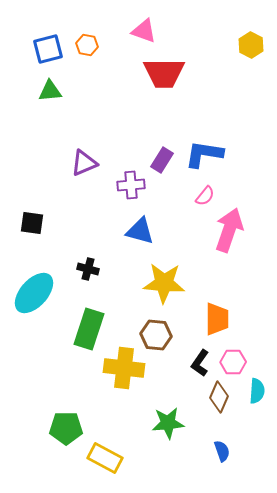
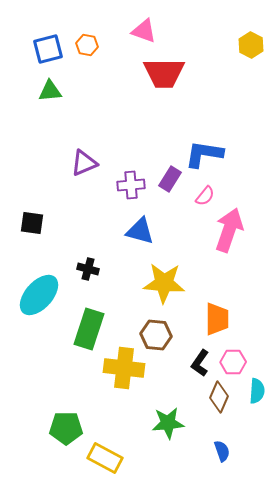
purple rectangle: moved 8 px right, 19 px down
cyan ellipse: moved 5 px right, 2 px down
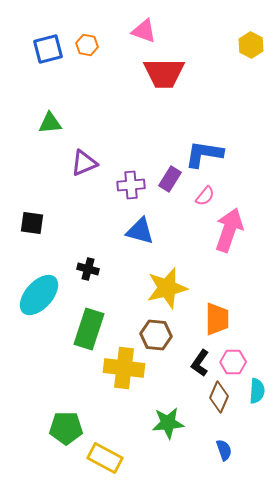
green triangle: moved 32 px down
yellow star: moved 3 px right, 5 px down; rotated 18 degrees counterclockwise
blue semicircle: moved 2 px right, 1 px up
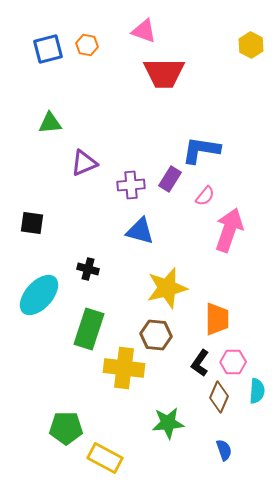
blue L-shape: moved 3 px left, 4 px up
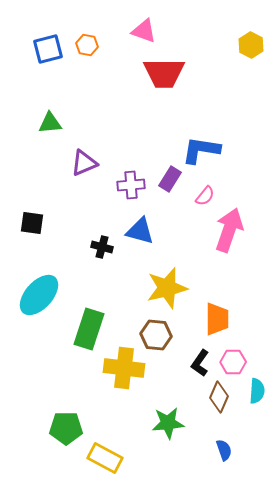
black cross: moved 14 px right, 22 px up
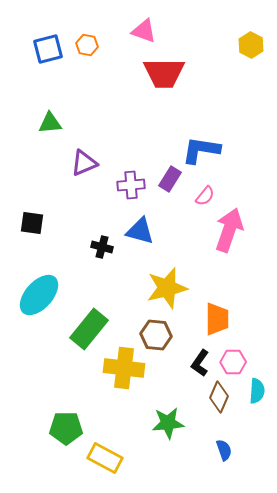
green rectangle: rotated 21 degrees clockwise
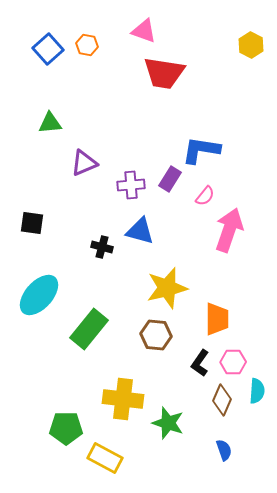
blue square: rotated 28 degrees counterclockwise
red trapezoid: rotated 9 degrees clockwise
yellow cross: moved 1 px left, 31 px down
brown diamond: moved 3 px right, 3 px down
green star: rotated 24 degrees clockwise
